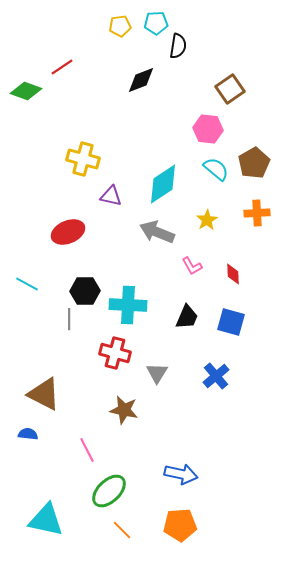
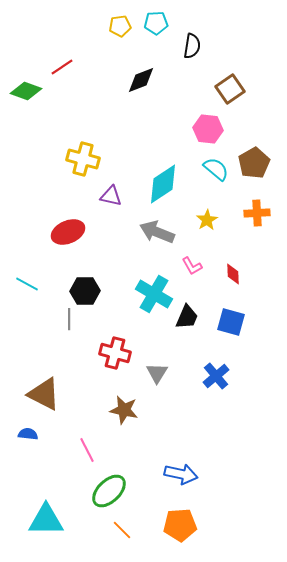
black semicircle: moved 14 px right
cyan cross: moved 26 px right, 11 px up; rotated 27 degrees clockwise
cyan triangle: rotated 12 degrees counterclockwise
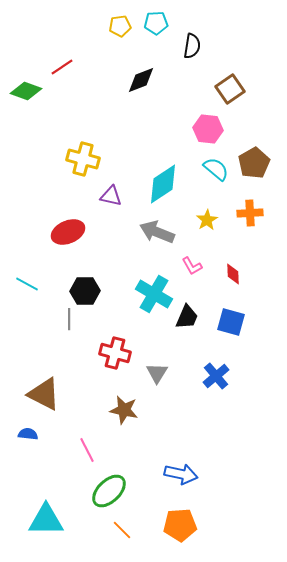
orange cross: moved 7 px left
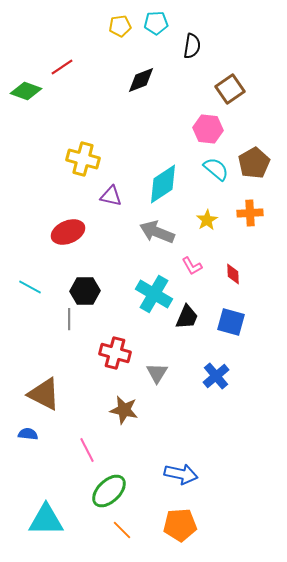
cyan line: moved 3 px right, 3 px down
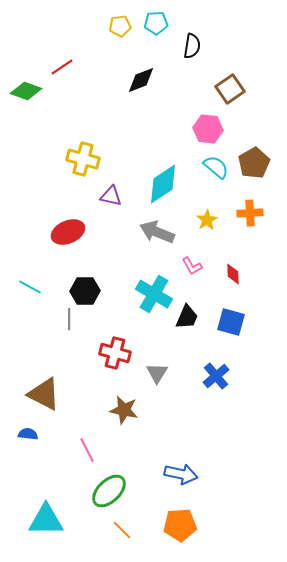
cyan semicircle: moved 2 px up
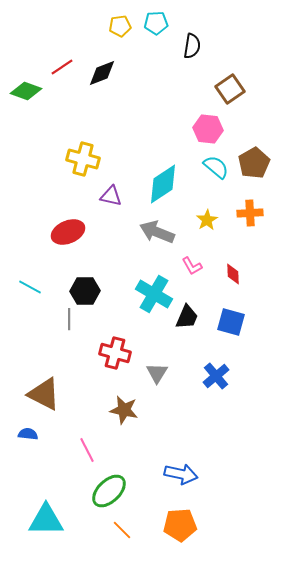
black diamond: moved 39 px left, 7 px up
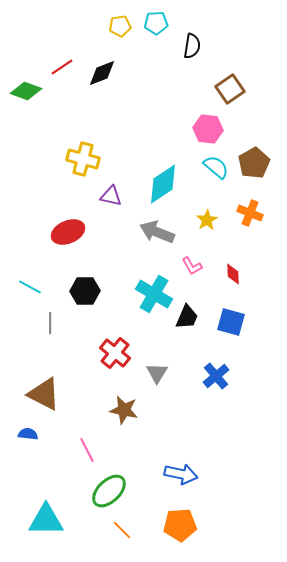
orange cross: rotated 25 degrees clockwise
gray line: moved 19 px left, 4 px down
red cross: rotated 24 degrees clockwise
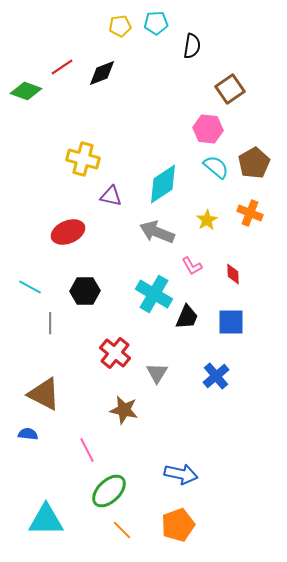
blue square: rotated 16 degrees counterclockwise
orange pentagon: moved 2 px left; rotated 16 degrees counterclockwise
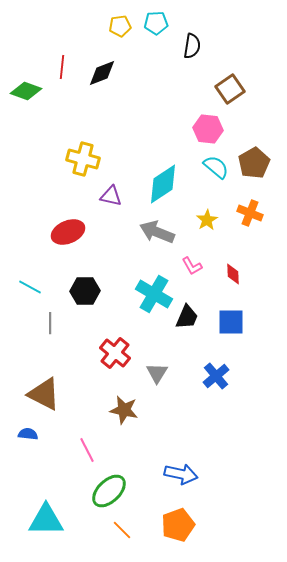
red line: rotated 50 degrees counterclockwise
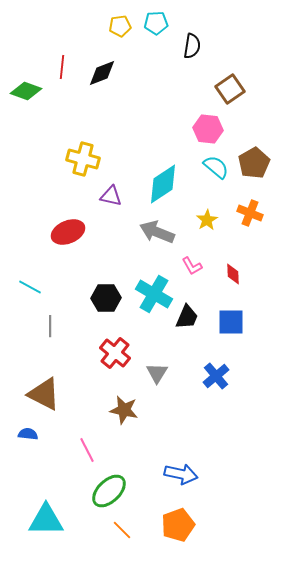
black hexagon: moved 21 px right, 7 px down
gray line: moved 3 px down
